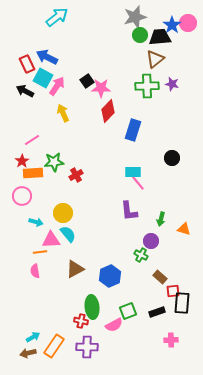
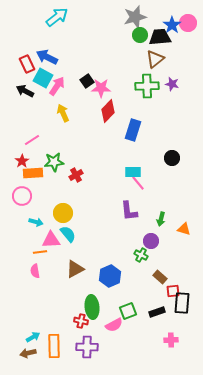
orange rectangle at (54, 346): rotated 35 degrees counterclockwise
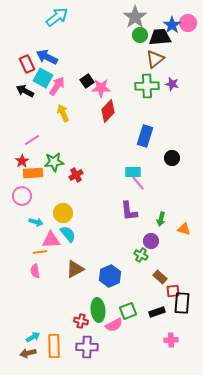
gray star at (135, 17): rotated 20 degrees counterclockwise
blue rectangle at (133, 130): moved 12 px right, 6 px down
green ellipse at (92, 307): moved 6 px right, 3 px down
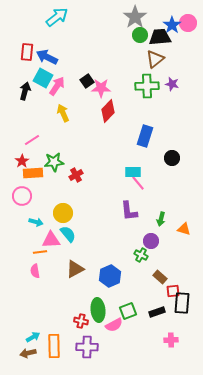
red rectangle at (27, 64): moved 12 px up; rotated 30 degrees clockwise
black arrow at (25, 91): rotated 78 degrees clockwise
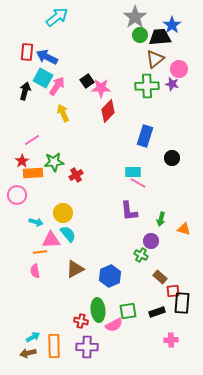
pink circle at (188, 23): moved 9 px left, 46 px down
pink line at (138, 183): rotated 21 degrees counterclockwise
pink circle at (22, 196): moved 5 px left, 1 px up
green square at (128, 311): rotated 12 degrees clockwise
